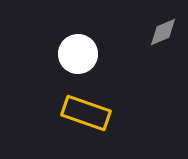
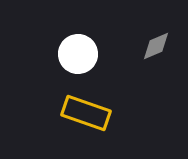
gray diamond: moved 7 px left, 14 px down
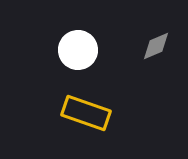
white circle: moved 4 px up
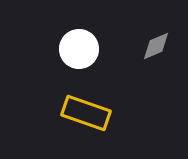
white circle: moved 1 px right, 1 px up
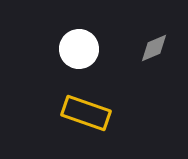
gray diamond: moved 2 px left, 2 px down
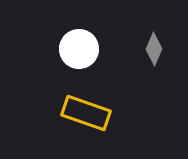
gray diamond: moved 1 px down; rotated 44 degrees counterclockwise
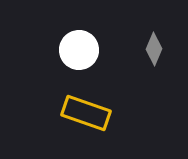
white circle: moved 1 px down
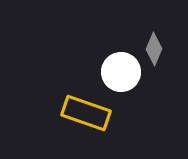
white circle: moved 42 px right, 22 px down
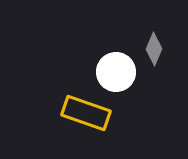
white circle: moved 5 px left
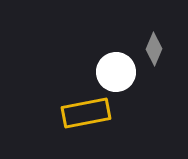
yellow rectangle: rotated 30 degrees counterclockwise
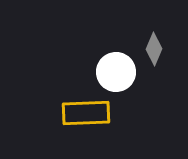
yellow rectangle: rotated 9 degrees clockwise
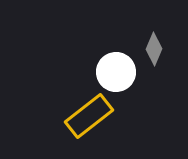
yellow rectangle: moved 3 px right, 3 px down; rotated 36 degrees counterclockwise
